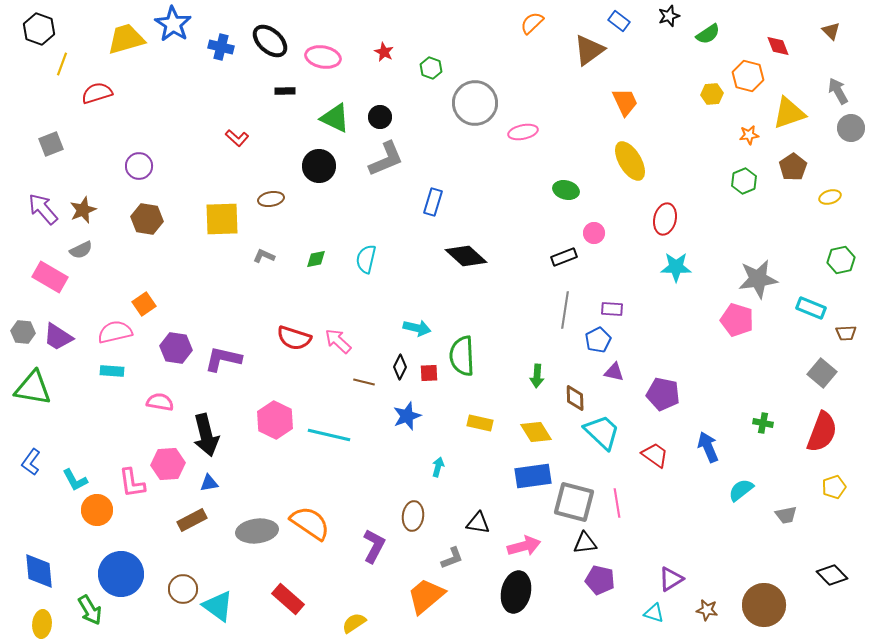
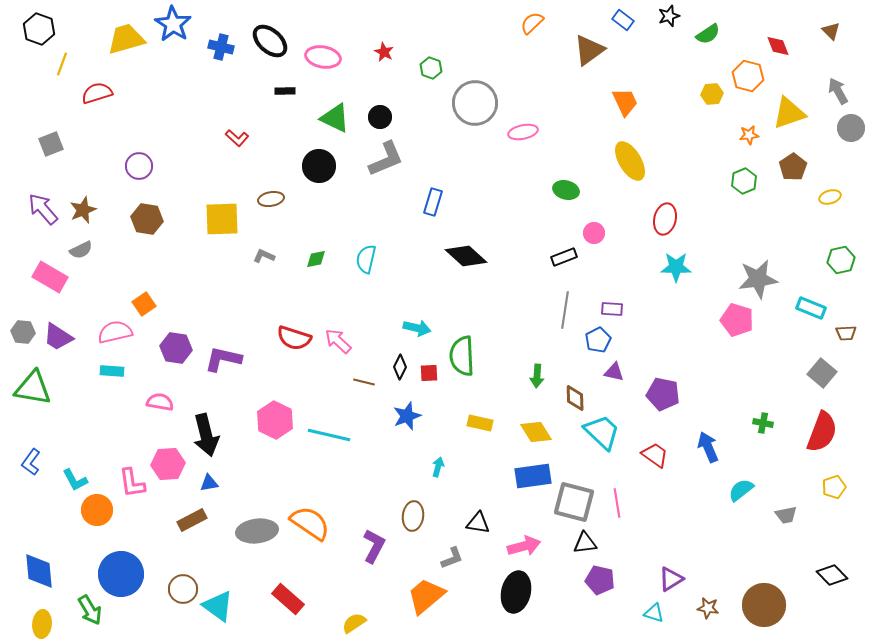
blue rectangle at (619, 21): moved 4 px right, 1 px up
brown star at (707, 610): moved 1 px right, 2 px up
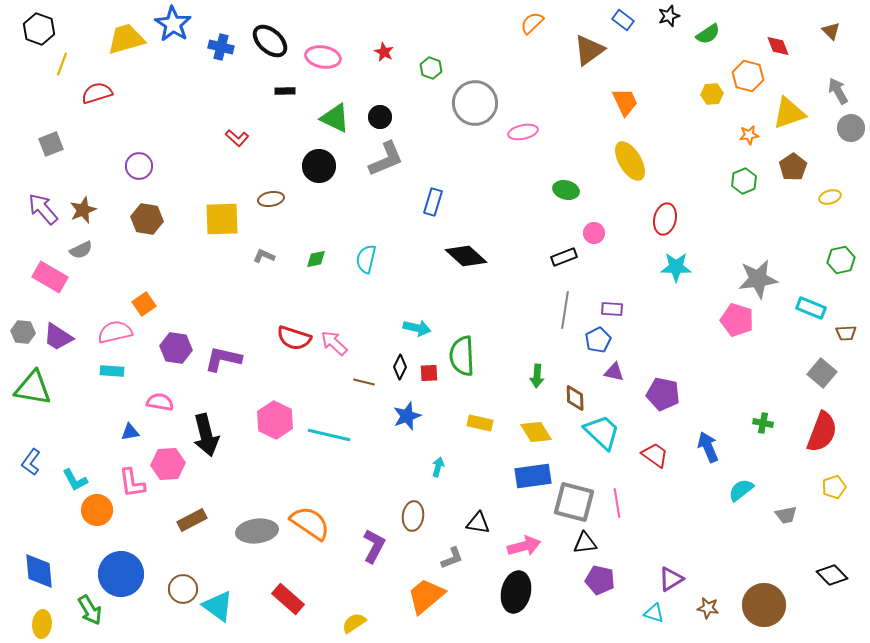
pink arrow at (338, 341): moved 4 px left, 2 px down
blue triangle at (209, 483): moved 79 px left, 51 px up
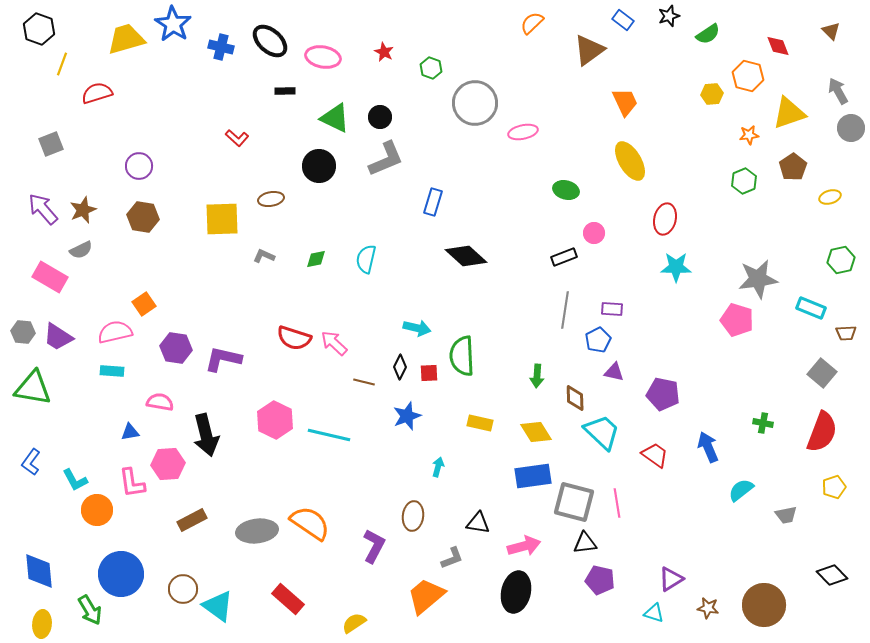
brown hexagon at (147, 219): moved 4 px left, 2 px up
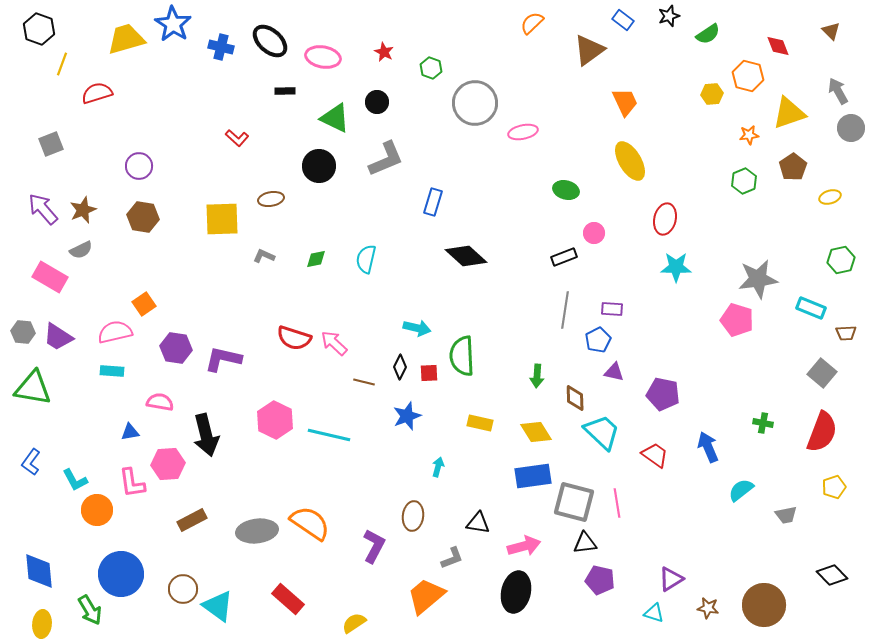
black circle at (380, 117): moved 3 px left, 15 px up
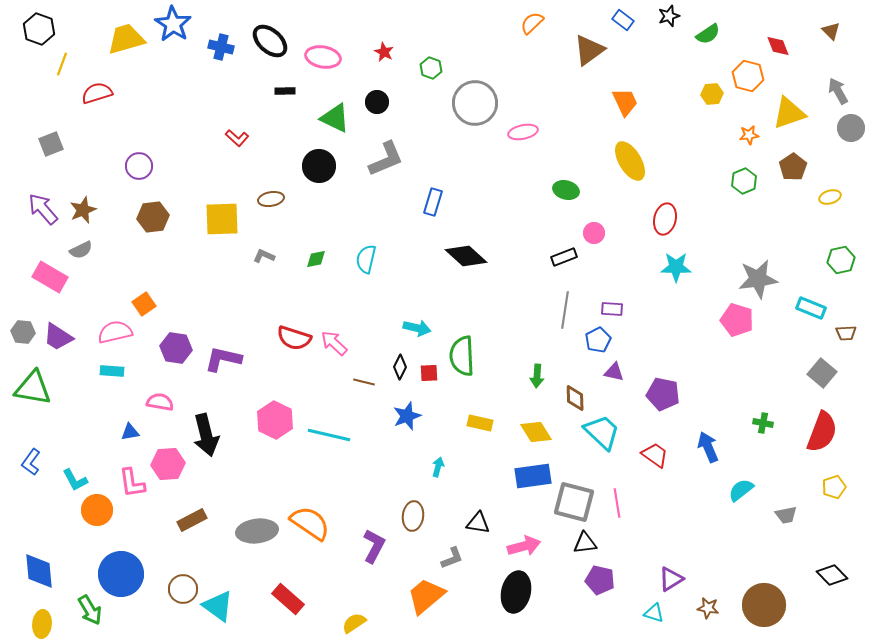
brown hexagon at (143, 217): moved 10 px right; rotated 16 degrees counterclockwise
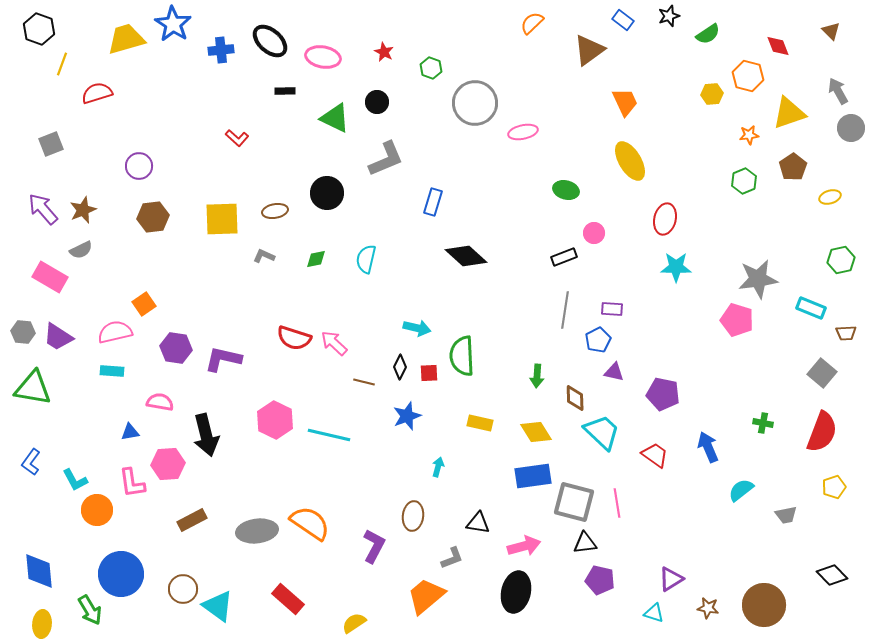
blue cross at (221, 47): moved 3 px down; rotated 20 degrees counterclockwise
black circle at (319, 166): moved 8 px right, 27 px down
brown ellipse at (271, 199): moved 4 px right, 12 px down
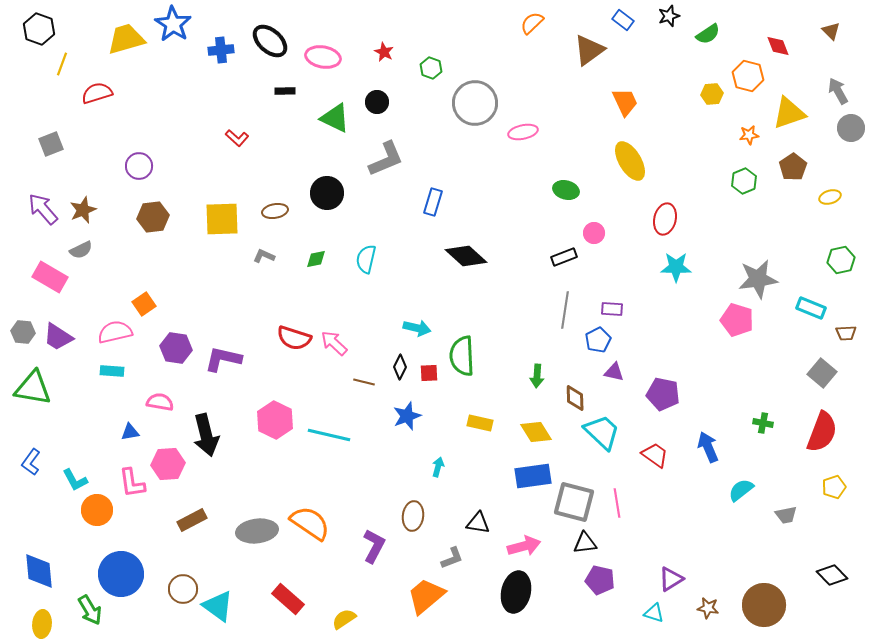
yellow semicircle at (354, 623): moved 10 px left, 4 px up
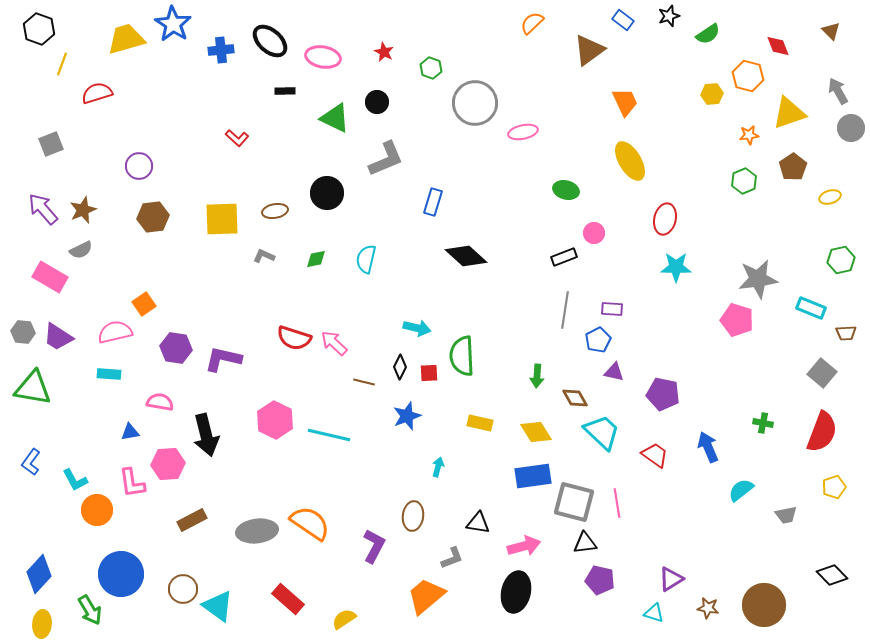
cyan rectangle at (112, 371): moved 3 px left, 3 px down
brown diamond at (575, 398): rotated 28 degrees counterclockwise
blue diamond at (39, 571): moved 3 px down; rotated 48 degrees clockwise
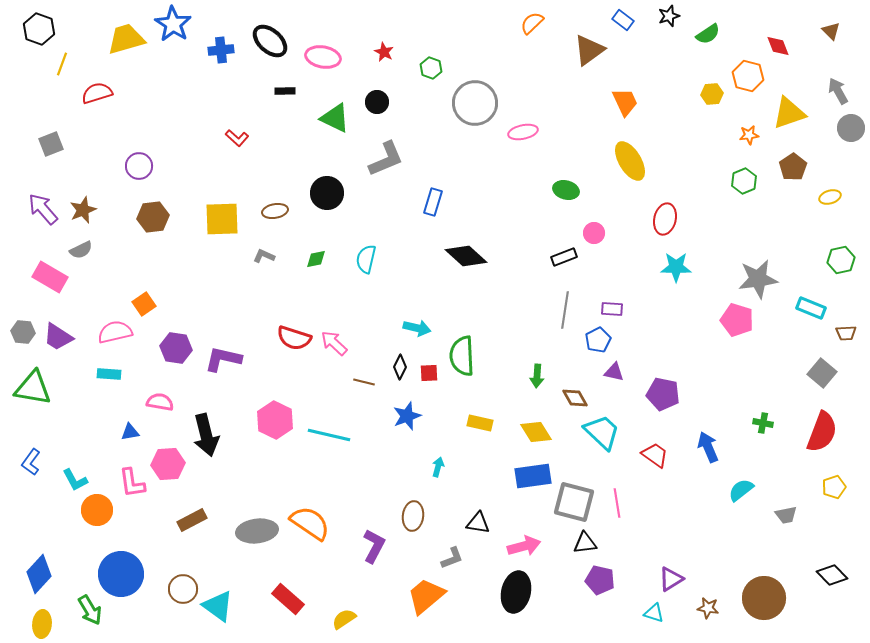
brown circle at (764, 605): moved 7 px up
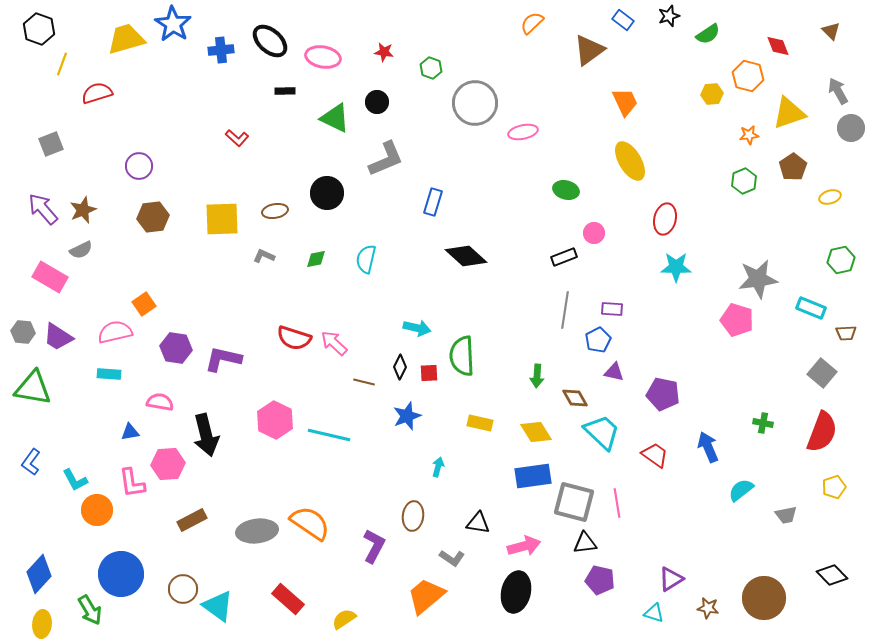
red star at (384, 52): rotated 18 degrees counterclockwise
gray L-shape at (452, 558): rotated 55 degrees clockwise
